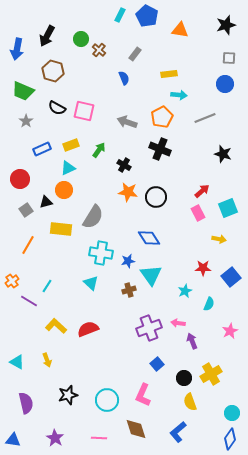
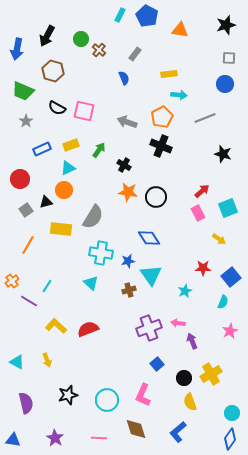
black cross at (160, 149): moved 1 px right, 3 px up
yellow arrow at (219, 239): rotated 24 degrees clockwise
cyan semicircle at (209, 304): moved 14 px right, 2 px up
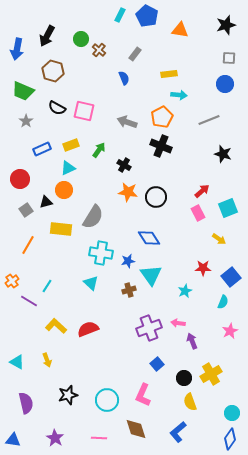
gray line at (205, 118): moved 4 px right, 2 px down
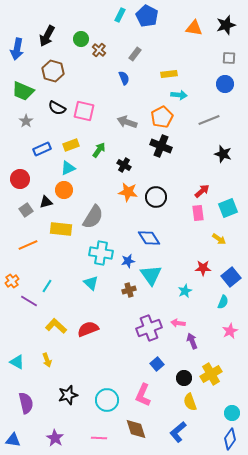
orange triangle at (180, 30): moved 14 px right, 2 px up
pink rectangle at (198, 213): rotated 21 degrees clockwise
orange line at (28, 245): rotated 36 degrees clockwise
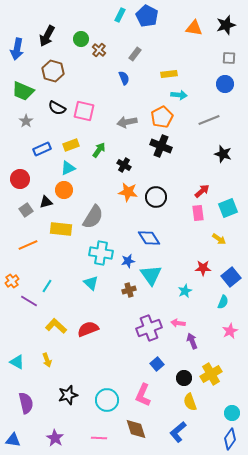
gray arrow at (127, 122): rotated 30 degrees counterclockwise
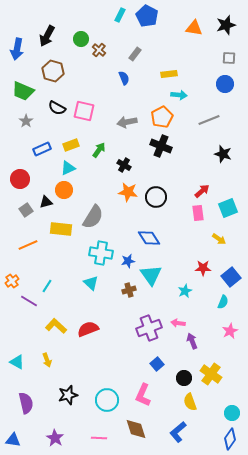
yellow cross at (211, 374): rotated 25 degrees counterclockwise
